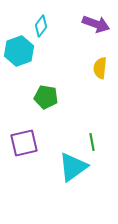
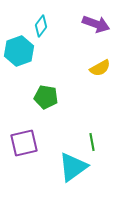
yellow semicircle: rotated 125 degrees counterclockwise
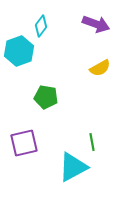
cyan triangle: rotated 8 degrees clockwise
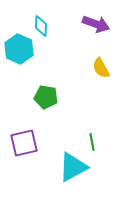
cyan diamond: rotated 35 degrees counterclockwise
cyan hexagon: moved 2 px up; rotated 16 degrees counterclockwise
yellow semicircle: moved 1 px right; rotated 90 degrees clockwise
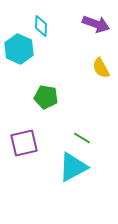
green line: moved 10 px left, 4 px up; rotated 48 degrees counterclockwise
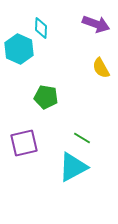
cyan diamond: moved 2 px down
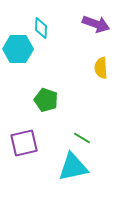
cyan hexagon: moved 1 px left; rotated 24 degrees counterclockwise
yellow semicircle: rotated 25 degrees clockwise
green pentagon: moved 3 px down; rotated 10 degrees clockwise
cyan triangle: rotated 16 degrees clockwise
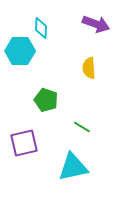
cyan hexagon: moved 2 px right, 2 px down
yellow semicircle: moved 12 px left
green line: moved 11 px up
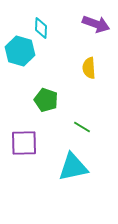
cyan hexagon: rotated 16 degrees clockwise
purple square: rotated 12 degrees clockwise
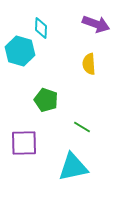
yellow semicircle: moved 4 px up
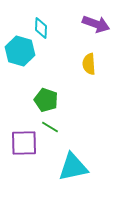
green line: moved 32 px left
